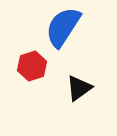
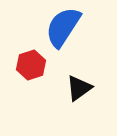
red hexagon: moved 1 px left, 1 px up
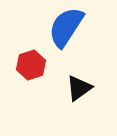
blue semicircle: moved 3 px right
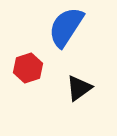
red hexagon: moved 3 px left, 3 px down
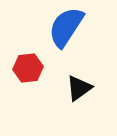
red hexagon: rotated 12 degrees clockwise
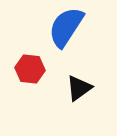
red hexagon: moved 2 px right, 1 px down; rotated 12 degrees clockwise
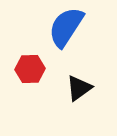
red hexagon: rotated 8 degrees counterclockwise
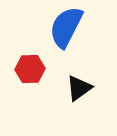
blue semicircle: rotated 6 degrees counterclockwise
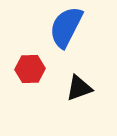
black triangle: rotated 16 degrees clockwise
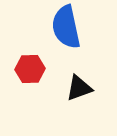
blue semicircle: rotated 39 degrees counterclockwise
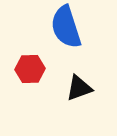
blue semicircle: rotated 6 degrees counterclockwise
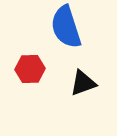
black triangle: moved 4 px right, 5 px up
